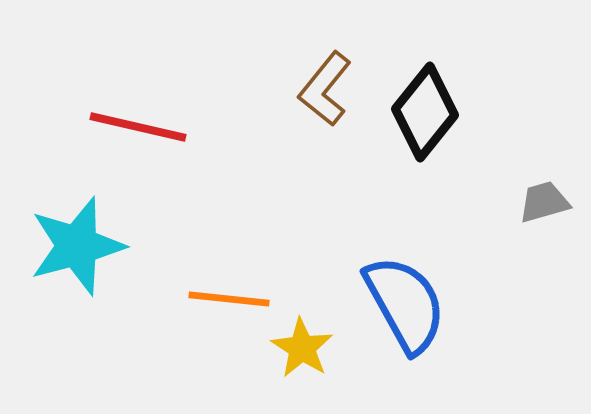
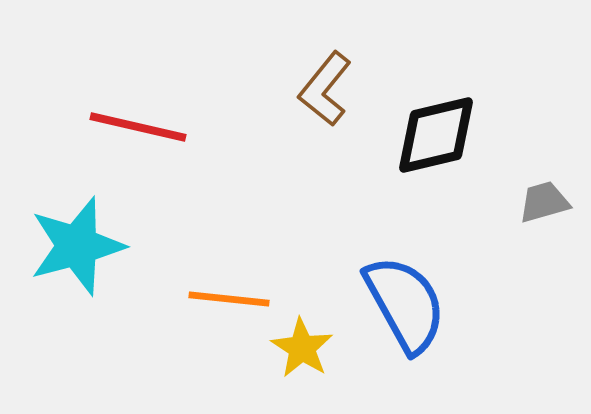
black diamond: moved 11 px right, 23 px down; rotated 38 degrees clockwise
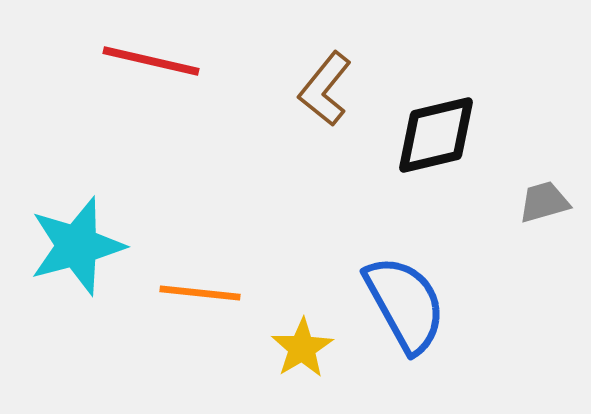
red line: moved 13 px right, 66 px up
orange line: moved 29 px left, 6 px up
yellow star: rotated 8 degrees clockwise
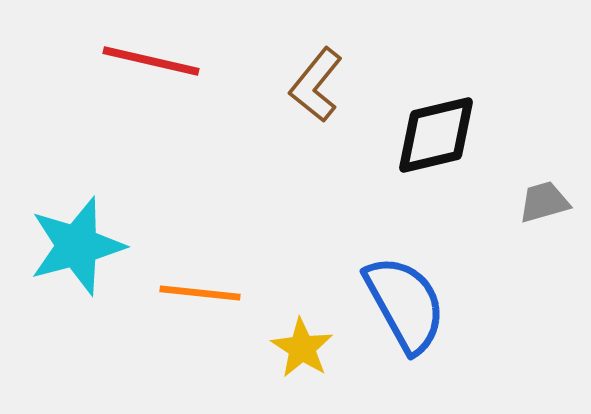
brown L-shape: moved 9 px left, 4 px up
yellow star: rotated 8 degrees counterclockwise
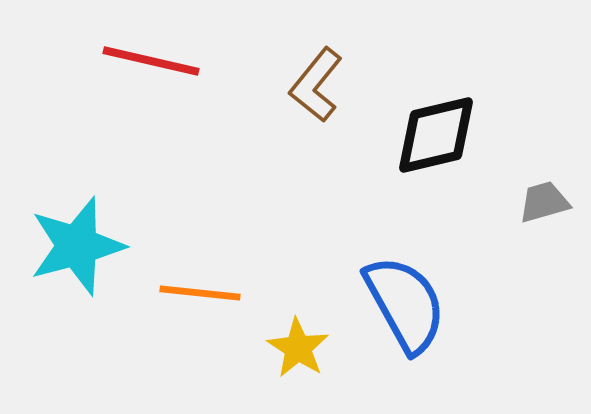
yellow star: moved 4 px left
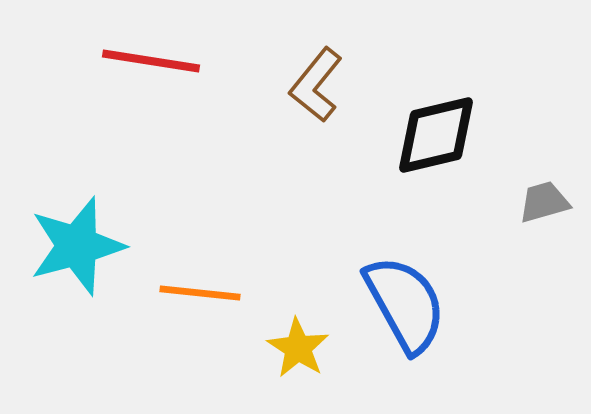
red line: rotated 4 degrees counterclockwise
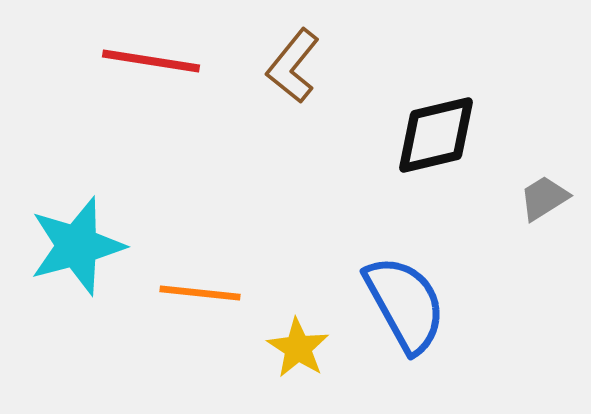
brown L-shape: moved 23 px left, 19 px up
gray trapezoid: moved 4 px up; rotated 16 degrees counterclockwise
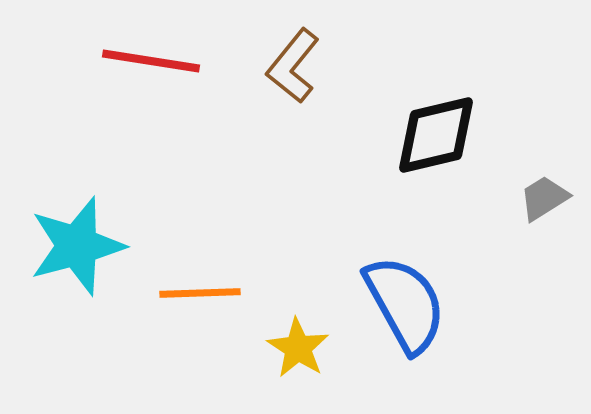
orange line: rotated 8 degrees counterclockwise
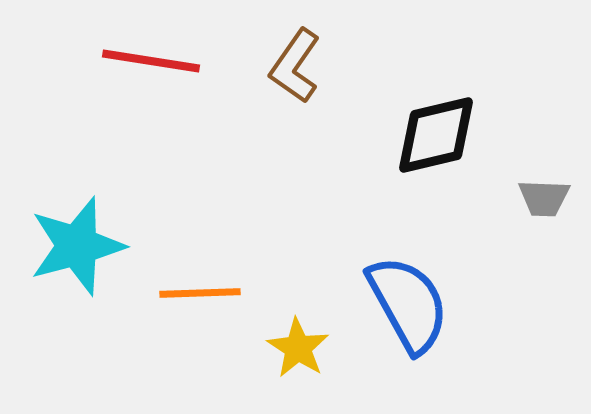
brown L-shape: moved 2 px right; rotated 4 degrees counterclockwise
gray trapezoid: rotated 146 degrees counterclockwise
blue semicircle: moved 3 px right
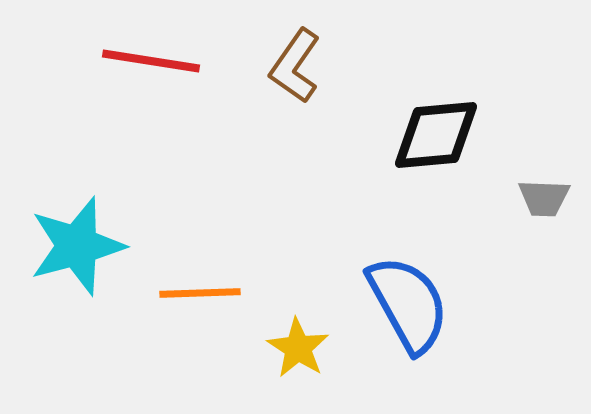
black diamond: rotated 8 degrees clockwise
